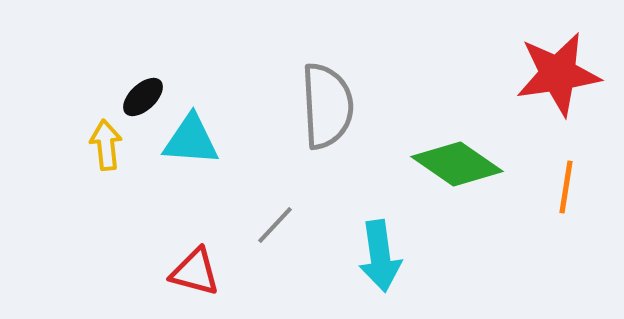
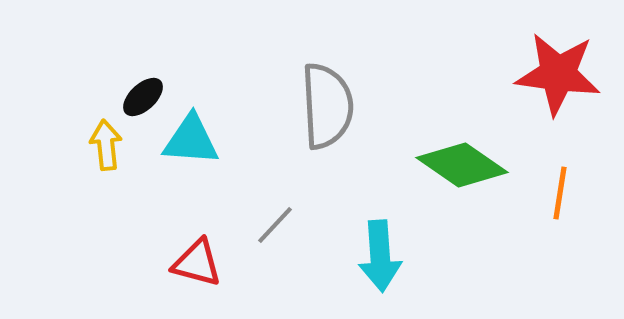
red star: rotated 16 degrees clockwise
green diamond: moved 5 px right, 1 px down
orange line: moved 6 px left, 6 px down
cyan arrow: rotated 4 degrees clockwise
red triangle: moved 2 px right, 9 px up
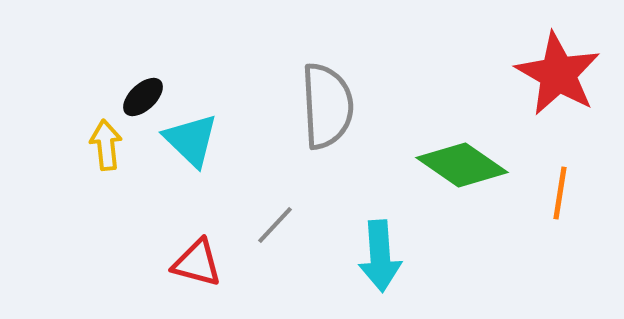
red star: rotated 22 degrees clockwise
cyan triangle: rotated 40 degrees clockwise
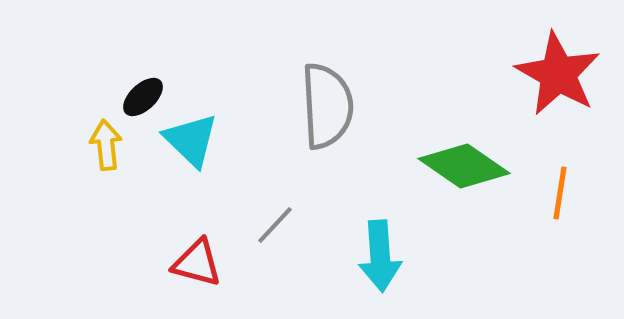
green diamond: moved 2 px right, 1 px down
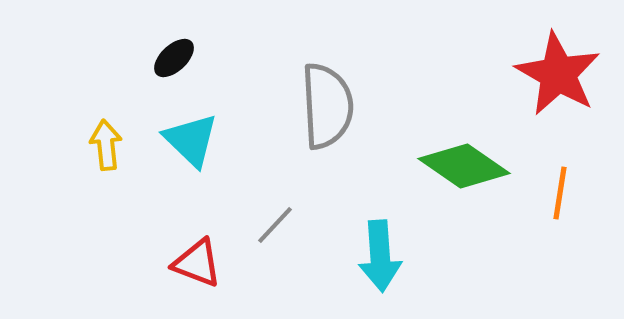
black ellipse: moved 31 px right, 39 px up
red triangle: rotated 6 degrees clockwise
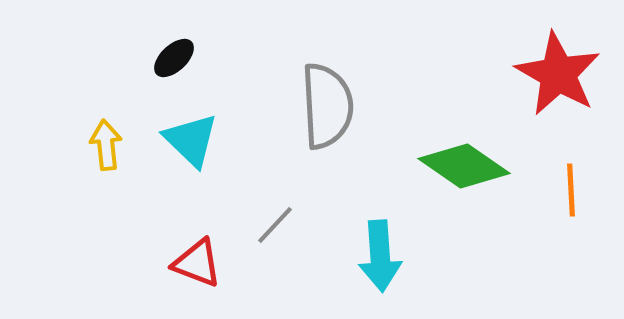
orange line: moved 11 px right, 3 px up; rotated 12 degrees counterclockwise
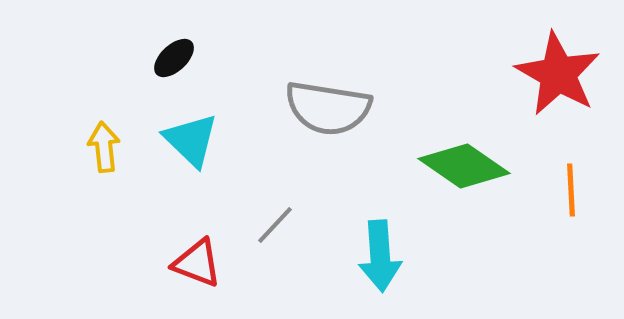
gray semicircle: moved 1 px right, 2 px down; rotated 102 degrees clockwise
yellow arrow: moved 2 px left, 2 px down
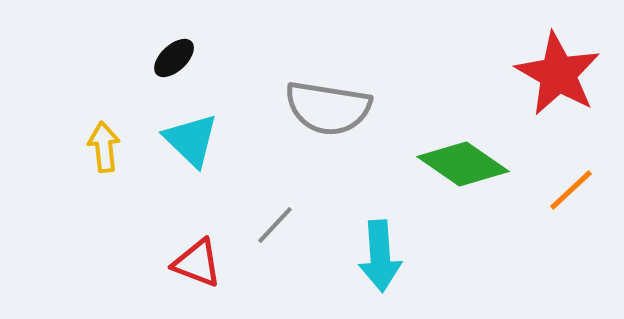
green diamond: moved 1 px left, 2 px up
orange line: rotated 50 degrees clockwise
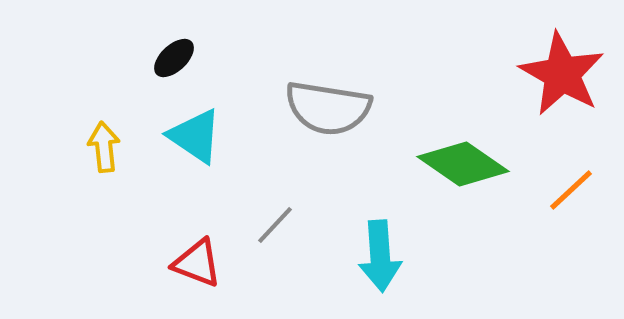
red star: moved 4 px right
cyan triangle: moved 4 px right, 4 px up; rotated 10 degrees counterclockwise
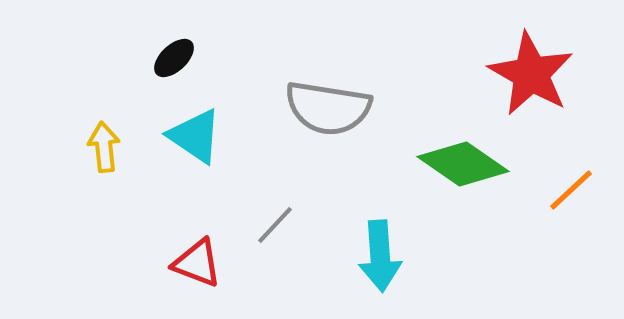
red star: moved 31 px left
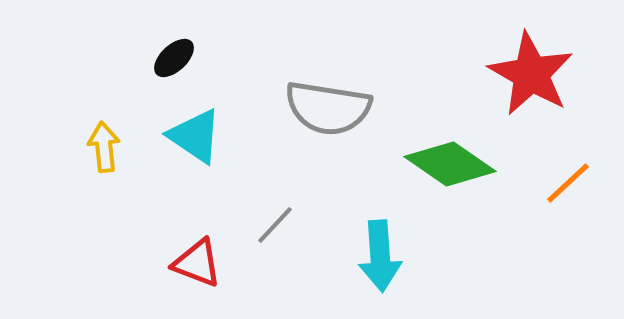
green diamond: moved 13 px left
orange line: moved 3 px left, 7 px up
